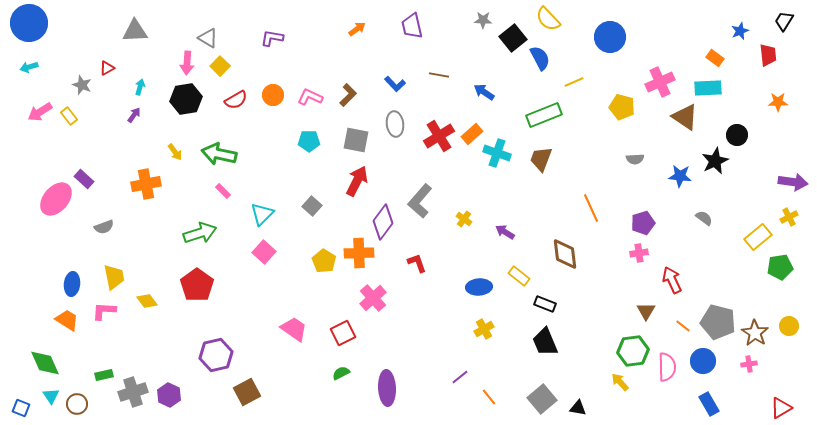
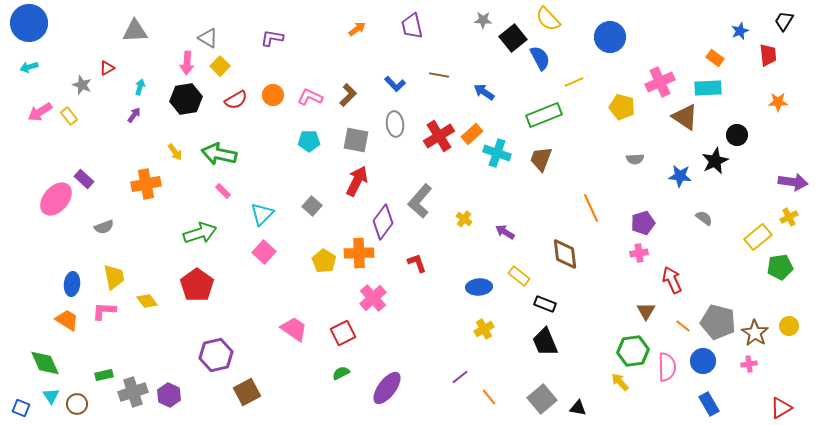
purple ellipse at (387, 388): rotated 40 degrees clockwise
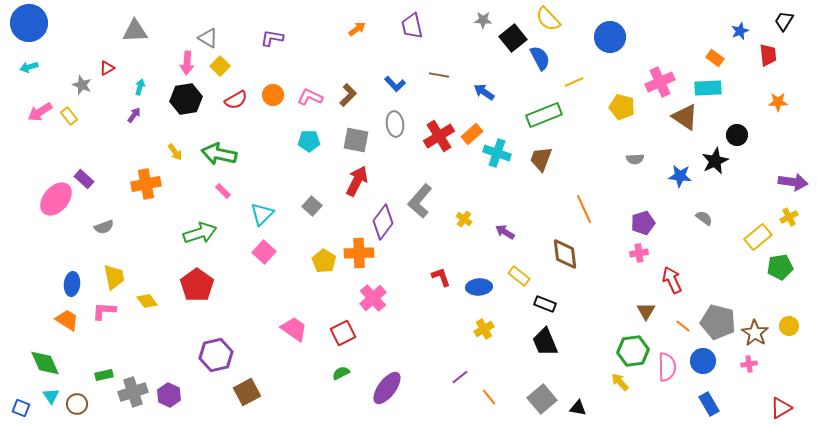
orange line at (591, 208): moved 7 px left, 1 px down
red L-shape at (417, 263): moved 24 px right, 14 px down
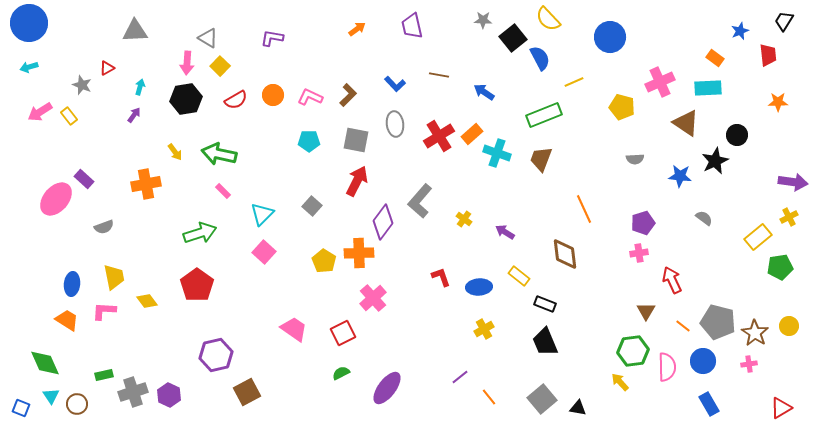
brown triangle at (685, 117): moved 1 px right, 6 px down
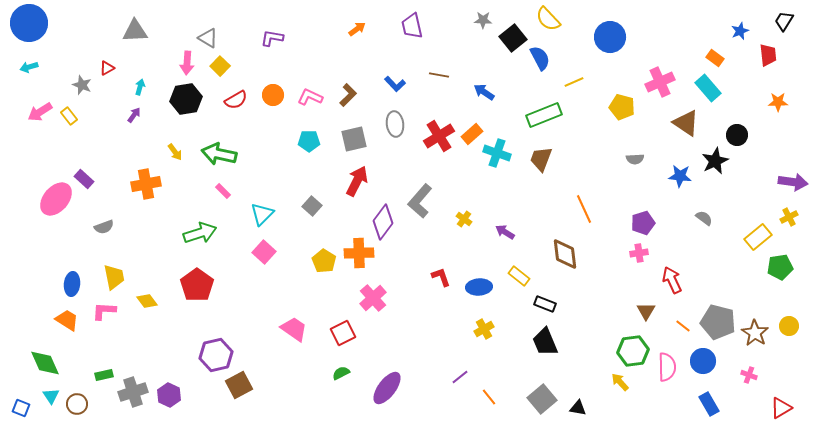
cyan rectangle at (708, 88): rotated 52 degrees clockwise
gray square at (356, 140): moved 2 px left, 1 px up; rotated 24 degrees counterclockwise
pink cross at (749, 364): moved 11 px down; rotated 28 degrees clockwise
brown square at (247, 392): moved 8 px left, 7 px up
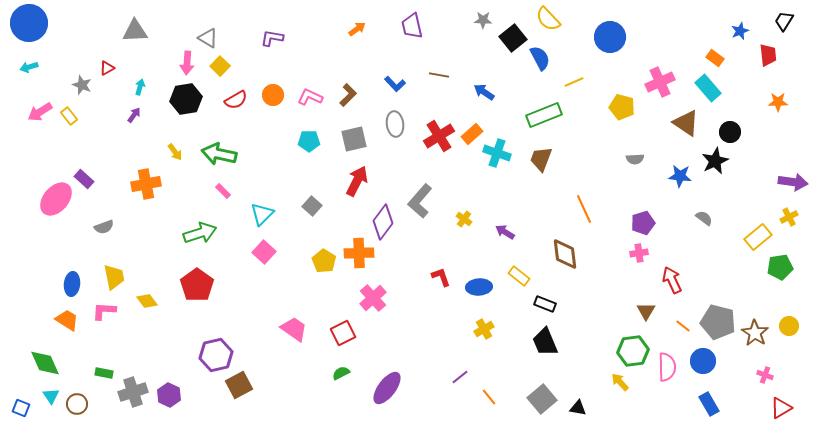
black circle at (737, 135): moved 7 px left, 3 px up
green rectangle at (104, 375): moved 2 px up; rotated 24 degrees clockwise
pink cross at (749, 375): moved 16 px right
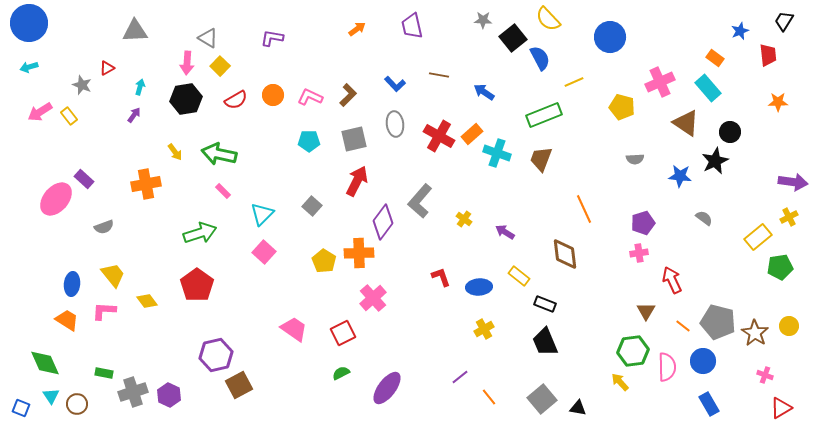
red cross at (439, 136): rotated 28 degrees counterclockwise
yellow trapezoid at (114, 277): moved 1 px left, 2 px up; rotated 28 degrees counterclockwise
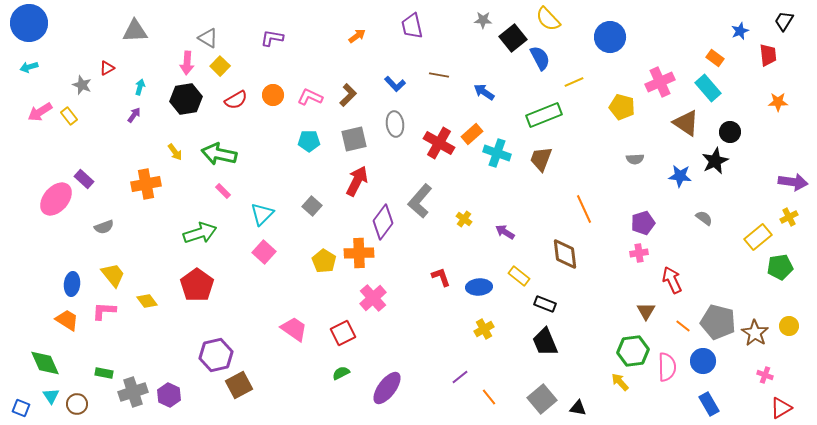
orange arrow at (357, 29): moved 7 px down
red cross at (439, 136): moved 7 px down
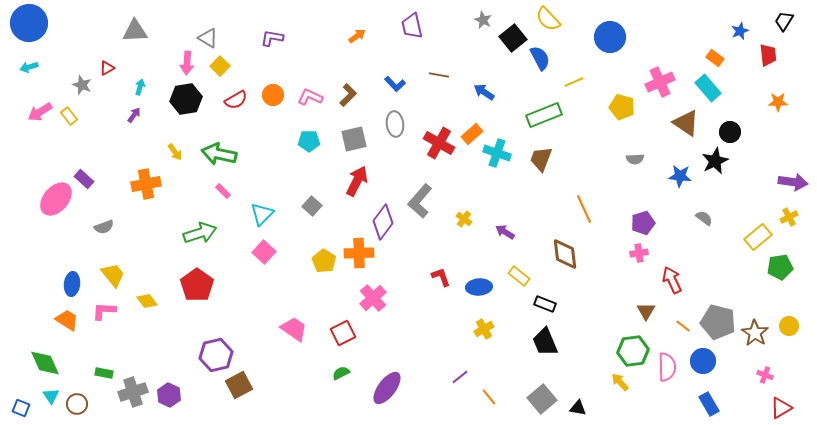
gray star at (483, 20): rotated 24 degrees clockwise
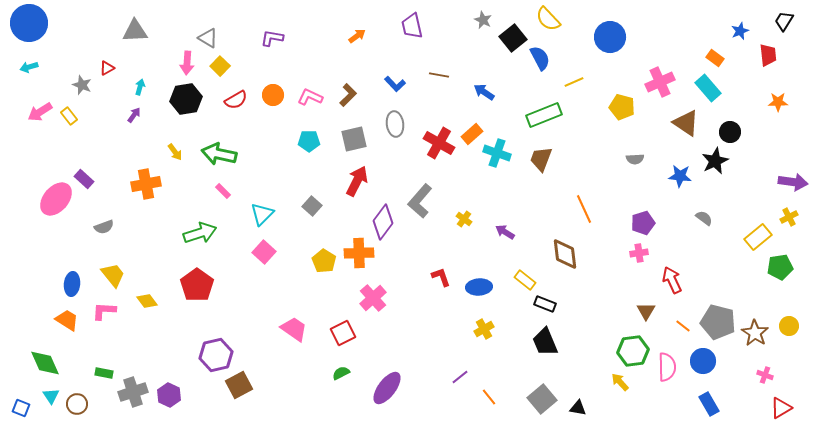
yellow rectangle at (519, 276): moved 6 px right, 4 px down
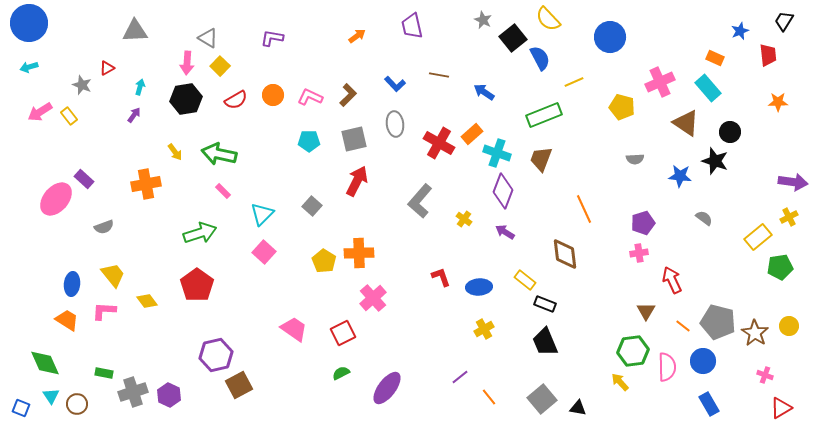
orange rectangle at (715, 58): rotated 12 degrees counterclockwise
black star at (715, 161): rotated 28 degrees counterclockwise
purple diamond at (383, 222): moved 120 px right, 31 px up; rotated 16 degrees counterclockwise
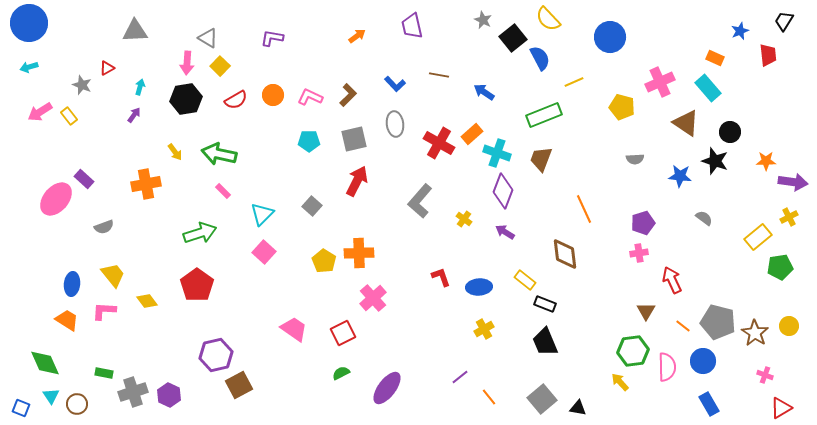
orange star at (778, 102): moved 12 px left, 59 px down
